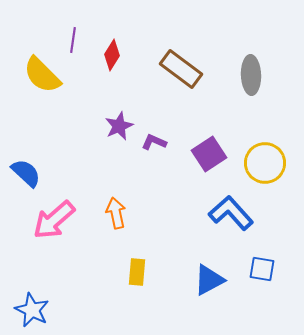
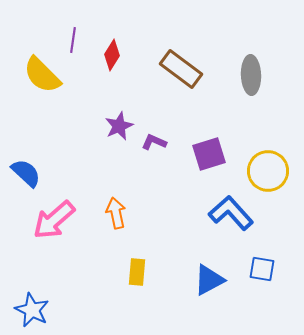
purple square: rotated 16 degrees clockwise
yellow circle: moved 3 px right, 8 px down
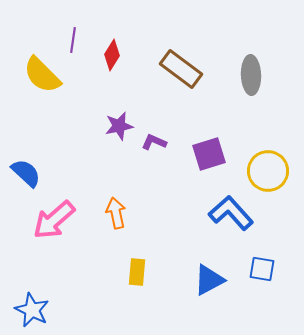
purple star: rotated 12 degrees clockwise
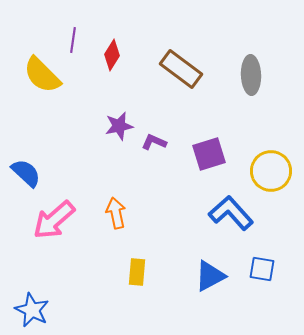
yellow circle: moved 3 px right
blue triangle: moved 1 px right, 4 px up
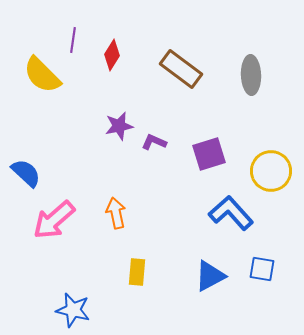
blue star: moved 41 px right; rotated 12 degrees counterclockwise
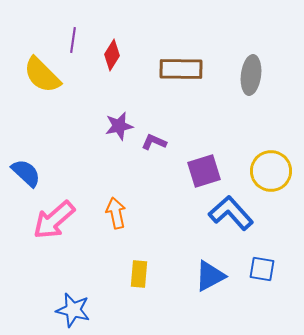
brown rectangle: rotated 36 degrees counterclockwise
gray ellipse: rotated 9 degrees clockwise
purple square: moved 5 px left, 17 px down
yellow rectangle: moved 2 px right, 2 px down
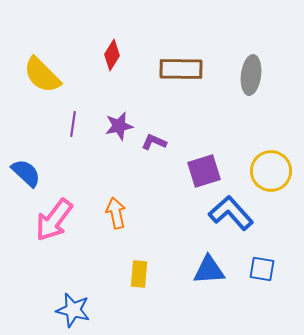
purple line: moved 84 px down
pink arrow: rotated 12 degrees counterclockwise
blue triangle: moved 1 px left, 6 px up; rotated 24 degrees clockwise
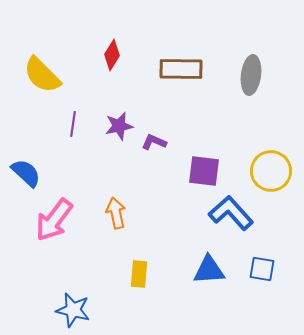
purple square: rotated 24 degrees clockwise
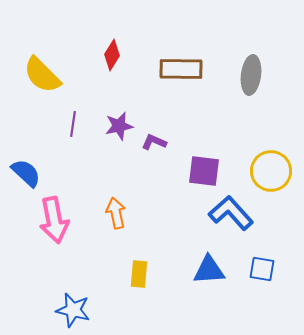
pink arrow: rotated 48 degrees counterclockwise
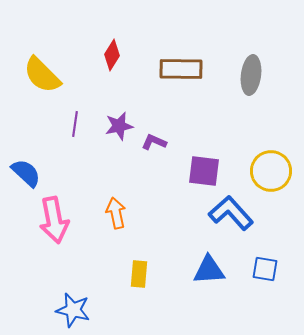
purple line: moved 2 px right
blue square: moved 3 px right
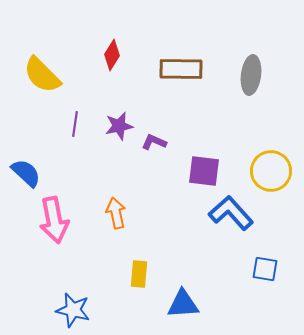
blue triangle: moved 26 px left, 34 px down
